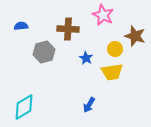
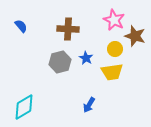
pink star: moved 11 px right, 5 px down
blue semicircle: rotated 56 degrees clockwise
gray hexagon: moved 16 px right, 10 px down
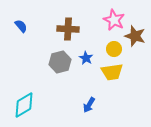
yellow circle: moved 1 px left
cyan diamond: moved 2 px up
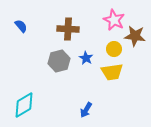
brown star: rotated 10 degrees counterclockwise
gray hexagon: moved 1 px left, 1 px up
blue arrow: moved 3 px left, 5 px down
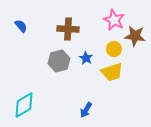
yellow trapezoid: rotated 10 degrees counterclockwise
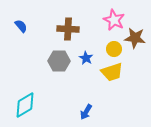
brown star: moved 2 px down
gray hexagon: rotated 15 degrees clockwise
cyan diamond: moved 1 px right
blue arrow: moved 2 px down
